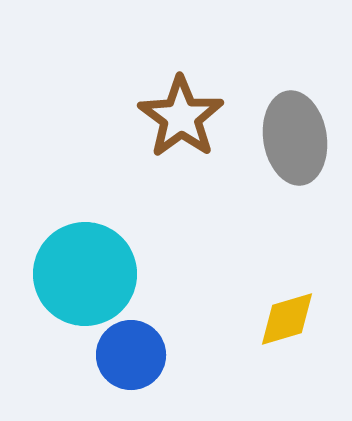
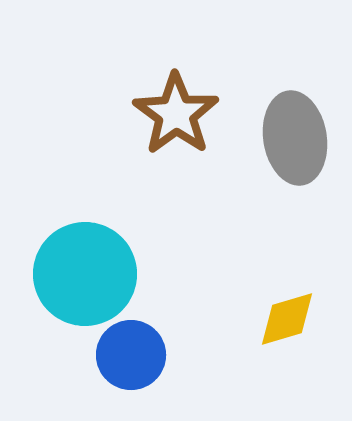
brown star: moved 5 px left, 3 px up
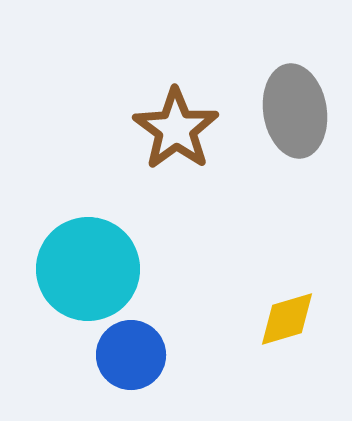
brown star: moved 15 px down
gray ellipse: moved 27 px up
cyan circle: moved 3 px right, 5 px up
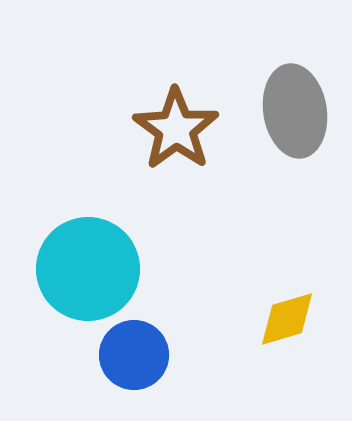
blue circle: moved 3 px right
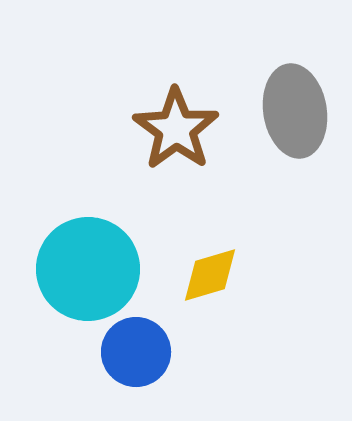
yellow diamond: moved 77 px left, 44 px up
blue circle: moved 2 px right, 3 px up
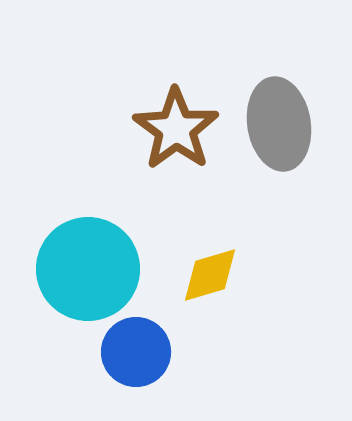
gray ellipse: moved 16 px left, 13 px down
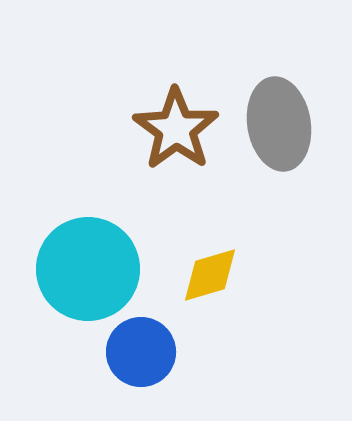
blue circle: moved 5 px right
